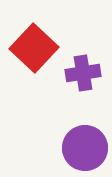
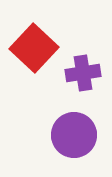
purple circle: moved 11 px left, 13 px up
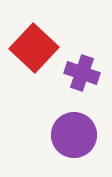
purple cross: moved 1 px left; rotated 28 degrees clockwise
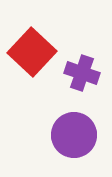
red square: moved 2 px left, 4 px down
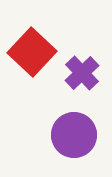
purple cross: rotated 28 degrees clockwise
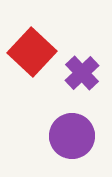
purple circle: moved 2 px left, 1 px down
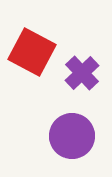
red square: rotated 15 degrees counterclockwise
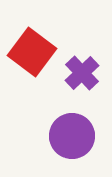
red square: rotated 9 degrees clockwise
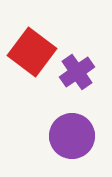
purple cross: moved 5 px left, 1 px up; rotated 8 degrees clockwise
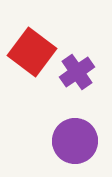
purple circle: moved 3 px right, 5 px down
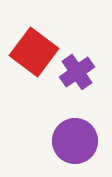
red square: moved 2 px right
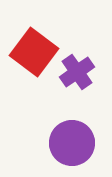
purple circle: moved 3 px left, 2 px down
